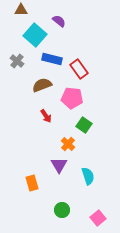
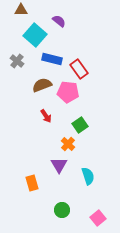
pink pentagon: moved 4 px left, 6 px up
green square: moved 4 px left; rotated 21 degrees clockwise
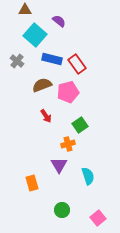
brown triangle: moved 4 px right
red rectangle: moved 2 px left, 5 px up
pink pentagon: rotated 20 degrees counterclockwise
orange cross: rotated 32 degrees clockwise
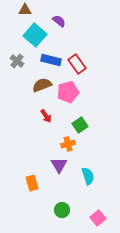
blue rectangle: moved 1 px left, 1 px down
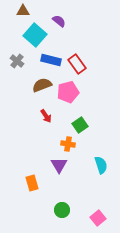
brown triangle: moved 2 px left, 1 px down
orange cross: rotated 24 degrees clockwise
cyan semicircle: moved 13 px right, 11 px up
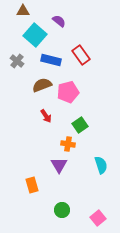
red rectangle: moved 4 px right, 9 px up
orange rectangle: moved 2 px down
